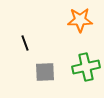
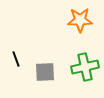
black line: moved 9 px left, 16 px down
green cross: moved 1 px left
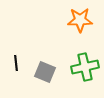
black line: moved 4 px down; rotated 14 degrees clockwise
gray square: rotated 25 degrees clockwise
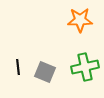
black line: moved 2 px right, 4 px down
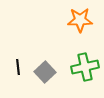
gray square: rotated 25 degrees clockwise
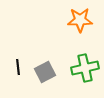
green cross: moved 1 px down
gray square: rotated 15 degrees clockwise
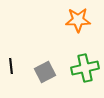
orange star: moved 2 px left
black line: moved 7 px left, 1 px up
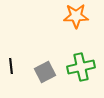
orange star: moved 2 px left, 4 px up
green cross: moved 4 px left, 1 px up
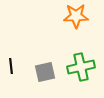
gray square: rotated 15 degrees clockwise
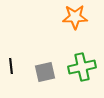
orange star: moved 1 px left, 1 px down
green cross: moved 1 px right
